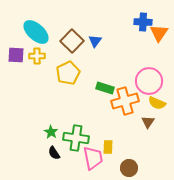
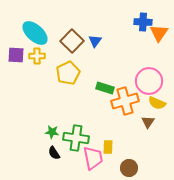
cyan ellipse: moved 1 px left, 1 px down
green star: moved 1 px right; rotated 24 degrees counterclockwise
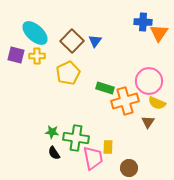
purple square: rotated 12 degrees clockwise
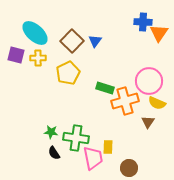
yellow cross: moved 1 px right, 2 px down
green star: moved 1 px left
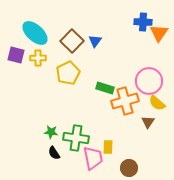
yellow semicircle: rotated 18 degrees clockwise
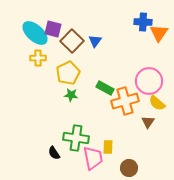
purple square: moved 37 px right, 26 px up
green rectangle: rotated 12 degrees clockwise
green star: moved 20 px right, 37 px up
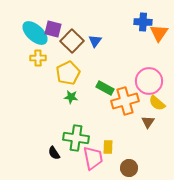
green star: moved 2 px down
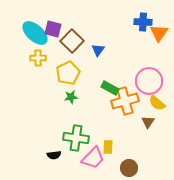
blue triangle: moved 3 px right, 9 px down
green rectangle: moved 5 px right
green star: rotated 16 degrees counterclockwise
black semicircle: moved 2 px down; rotated 64 degrees counterclockwise
pink trapezoid: rotated 55 degrees clockwise
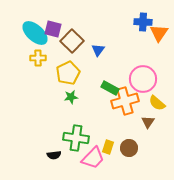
pink circle: moved 6 px left, 2 px up
yellow rectangle: rotated 16 degrees clockwise
brown circle: moved 20 px up
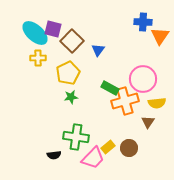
orange triangle: moved 1 px right, 3 px down
yellow semicircle: rotated 48 degrees counterclockwise
green cross: moved 1 px up
yellow rectangle: rotated 32 degrees clockwise
